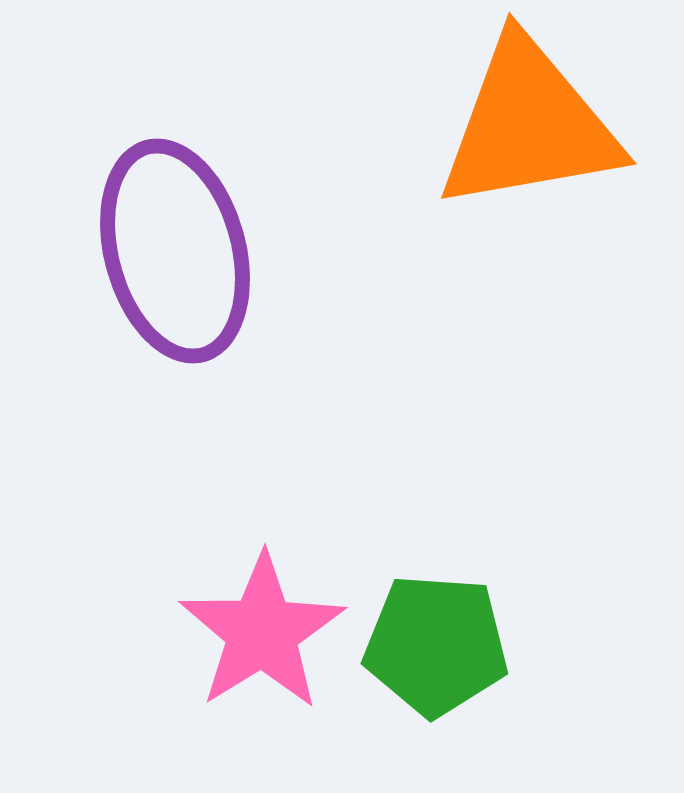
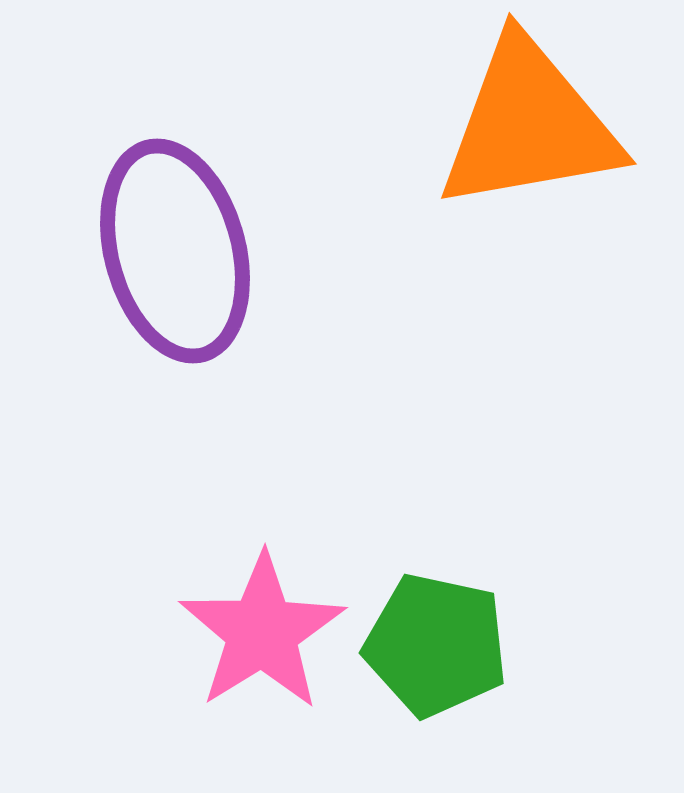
green pentagon: rotated 8 degrees clockwise
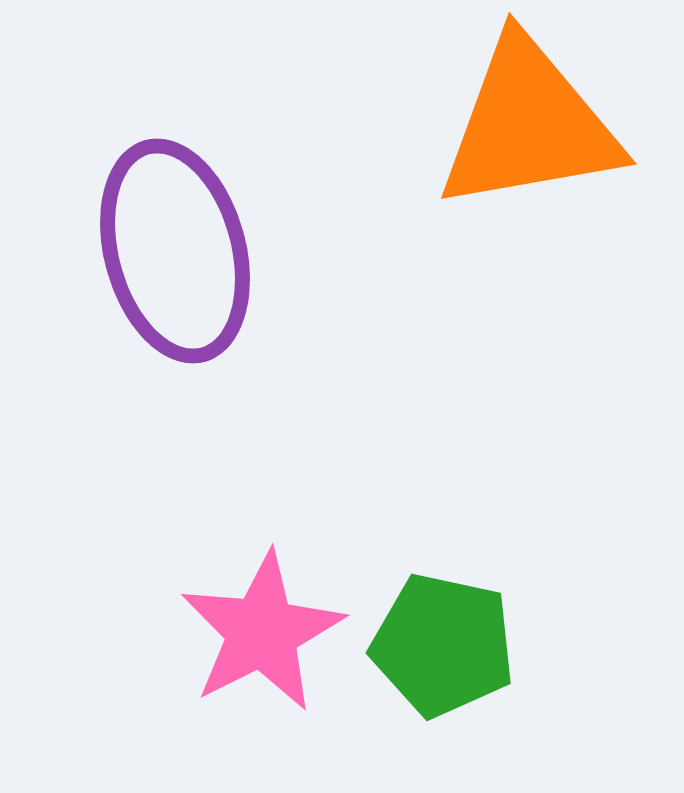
pink star: rotated 5 degrees clockwise
green pentagon: moved 7 px right
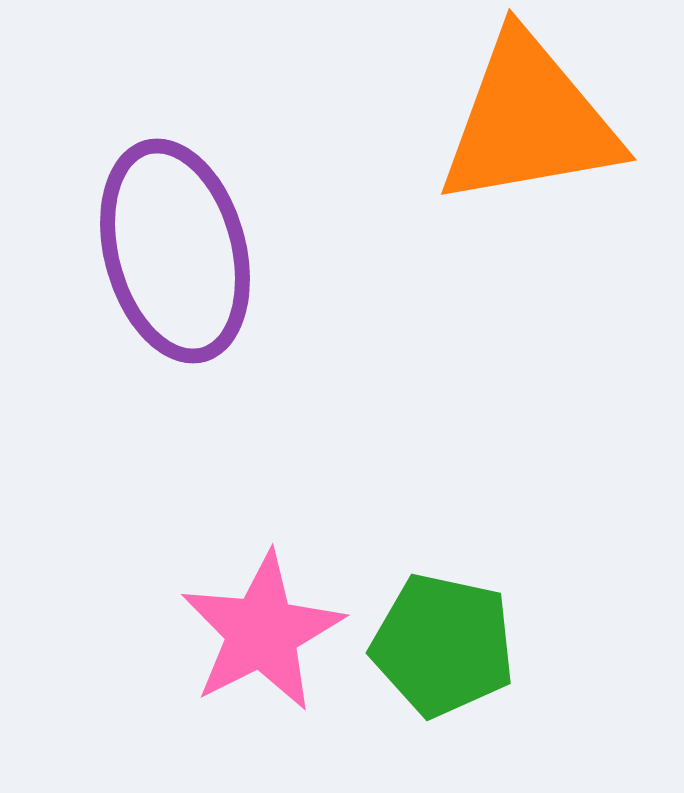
orange triangle: moved 4 px up
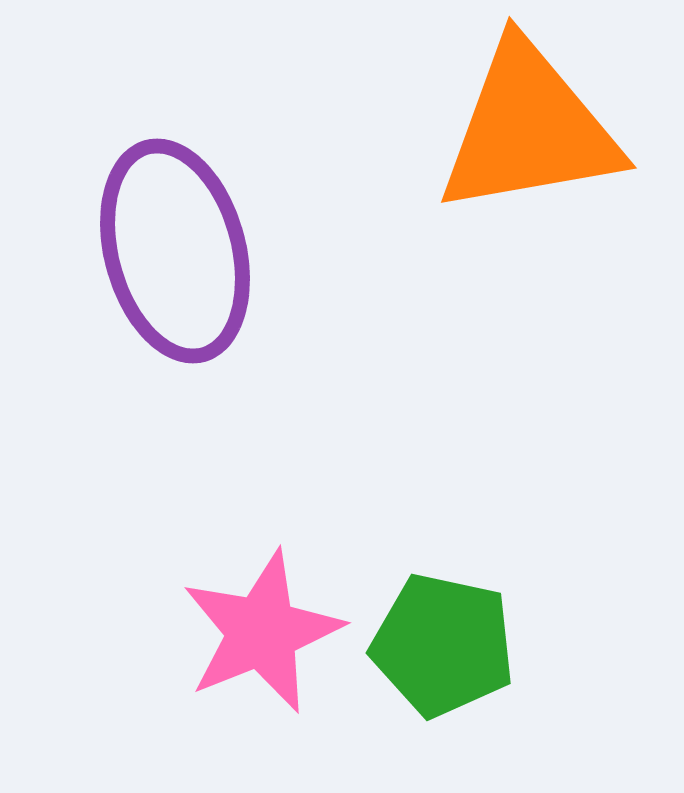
orange triangle: moved 8 px down
pink star: rotated 5 degrees clockwise
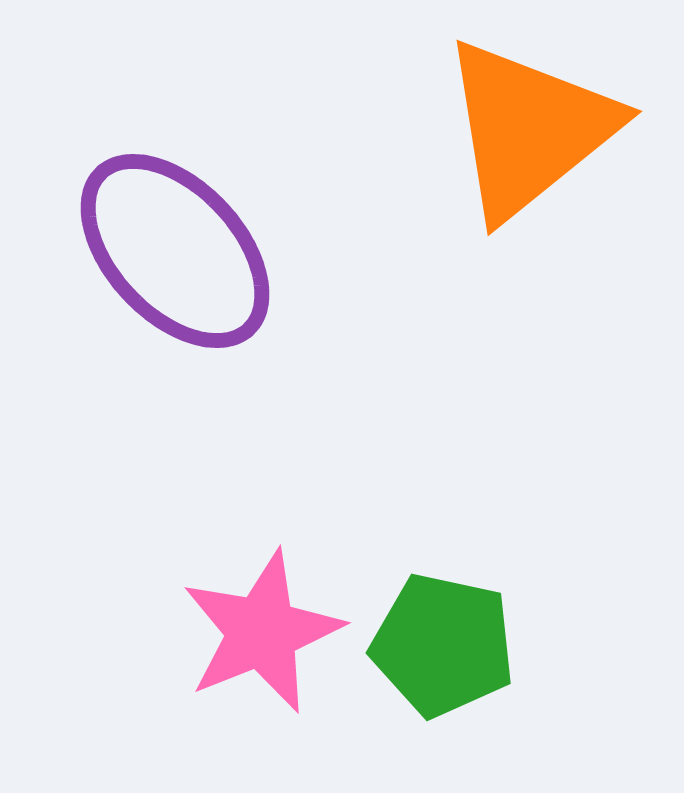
orange triangle: rotated 29 degrees counterclockwise
purple ellipse: rotated 28 degrees counterclockwise
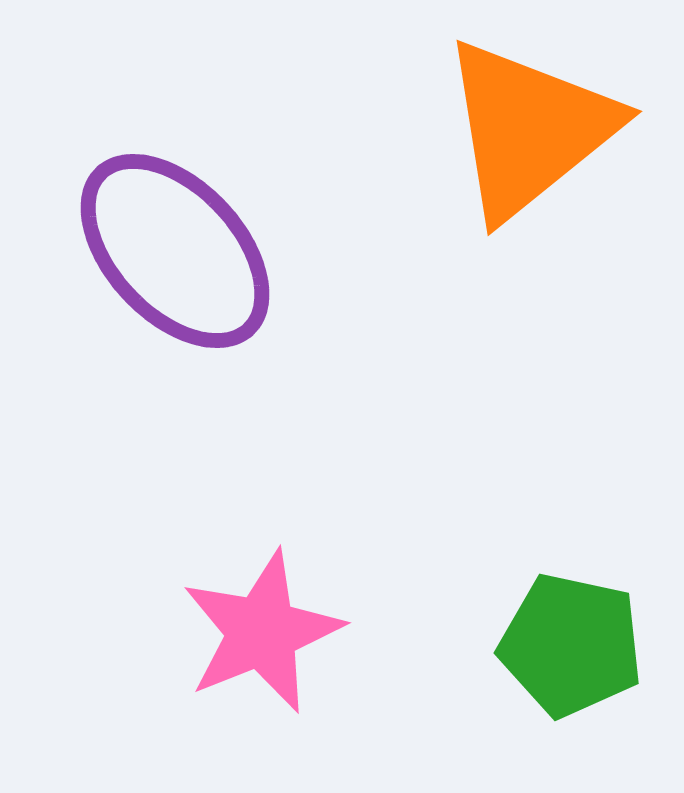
green pentagon: moved 128 px right
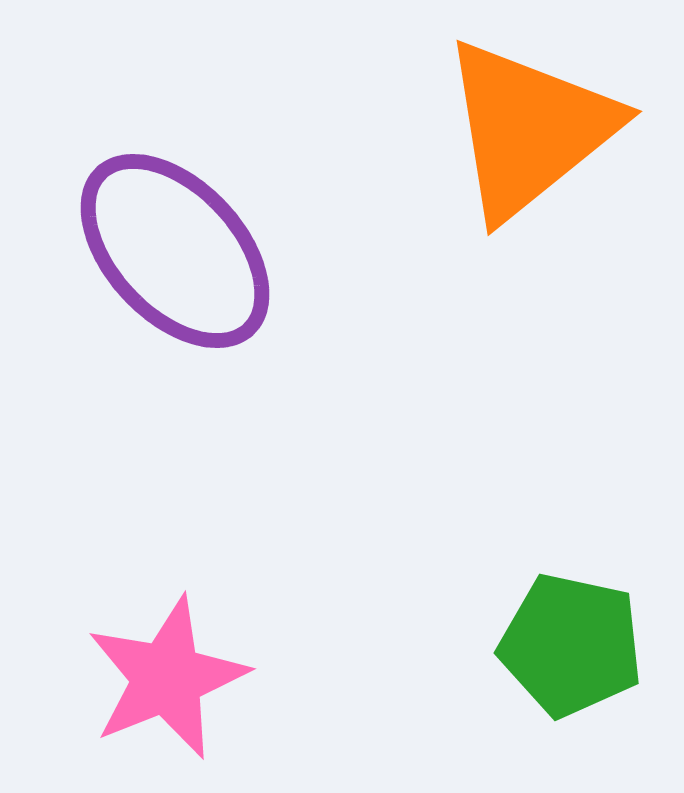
pink star: moved 95 px left, 46 px down
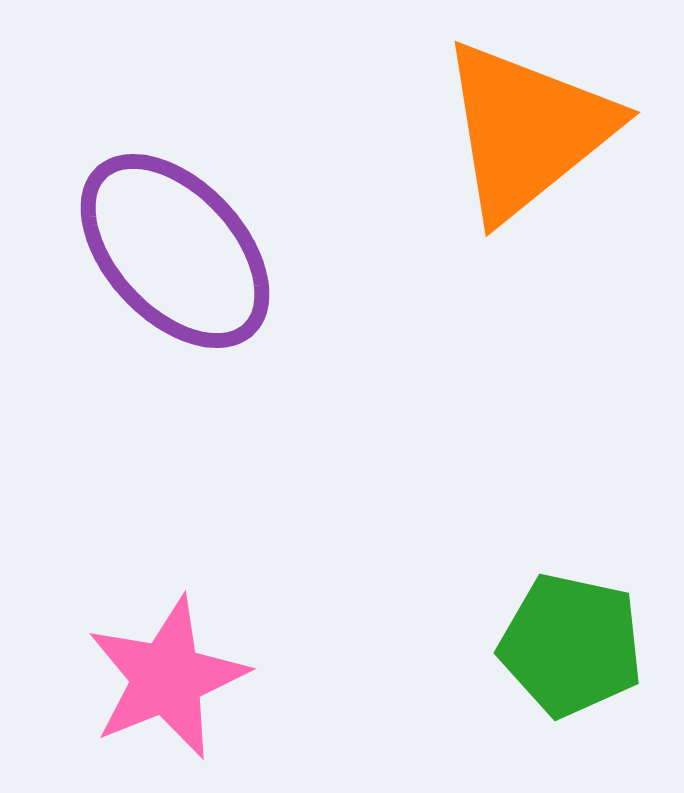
orange triangle: moved 2 px left, 1 px down
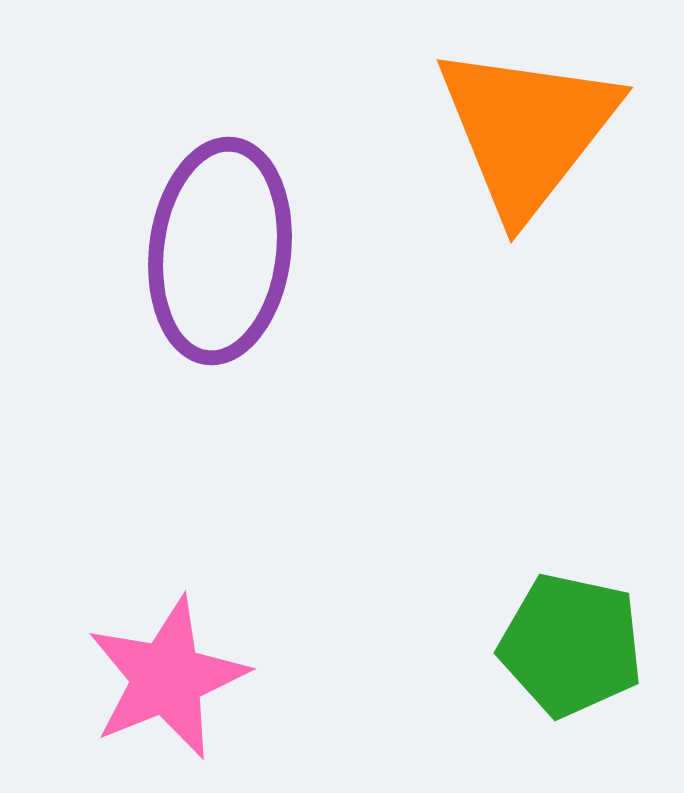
orange triangle: rotated 13 degrees counterclockwise
purple ellipse: moved 45 px right; rotated 50 degrees clockwise
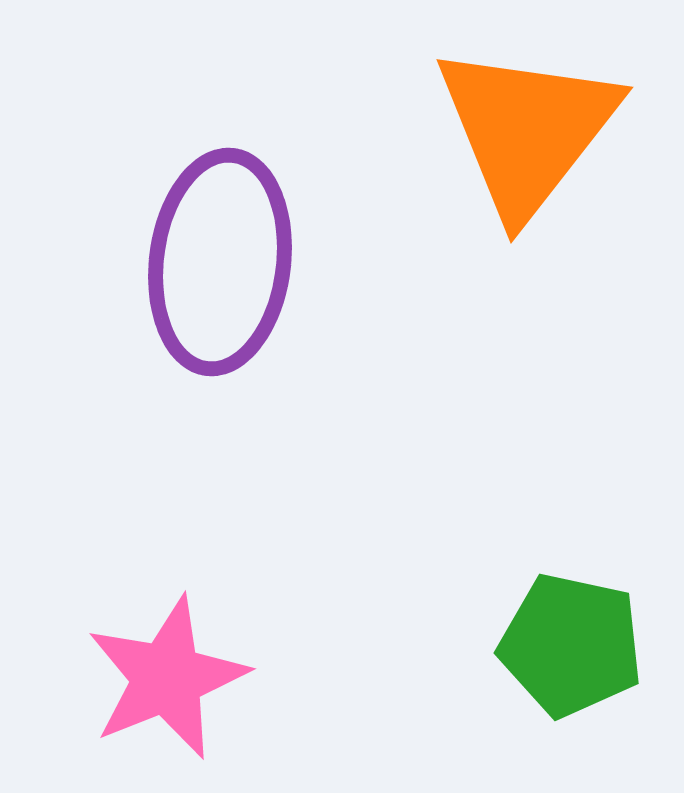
purple ellipse: moved 11 px down
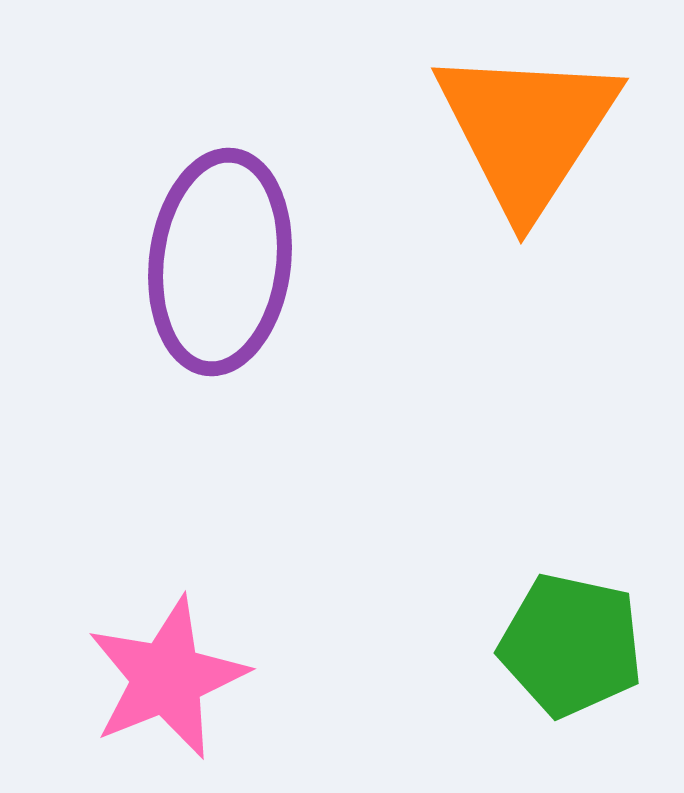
orange triangle: rotated 5 degrees counterclockwise
